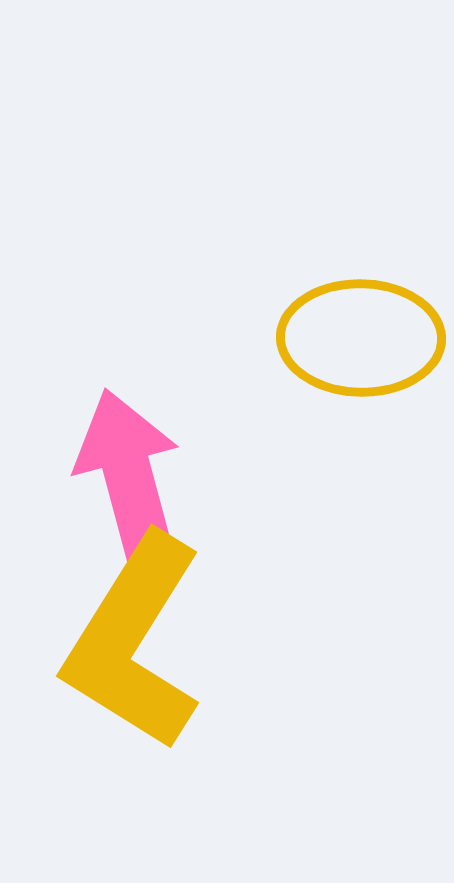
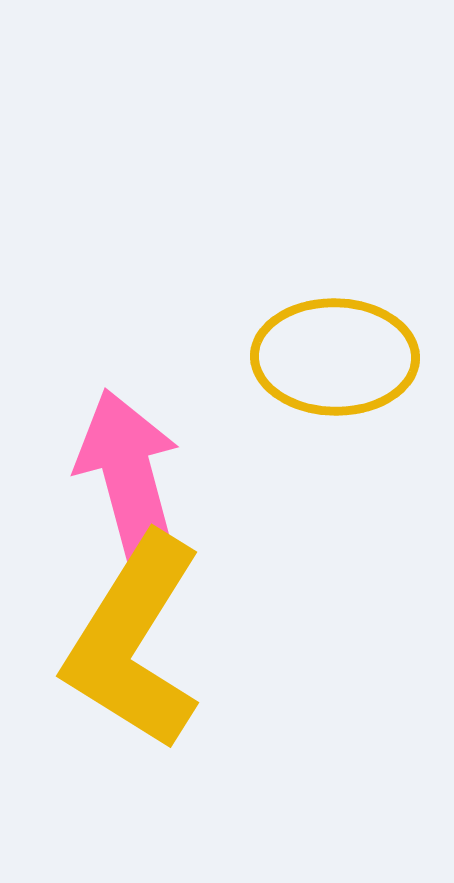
yellow ellipse: moved 26 px left, 19 px down
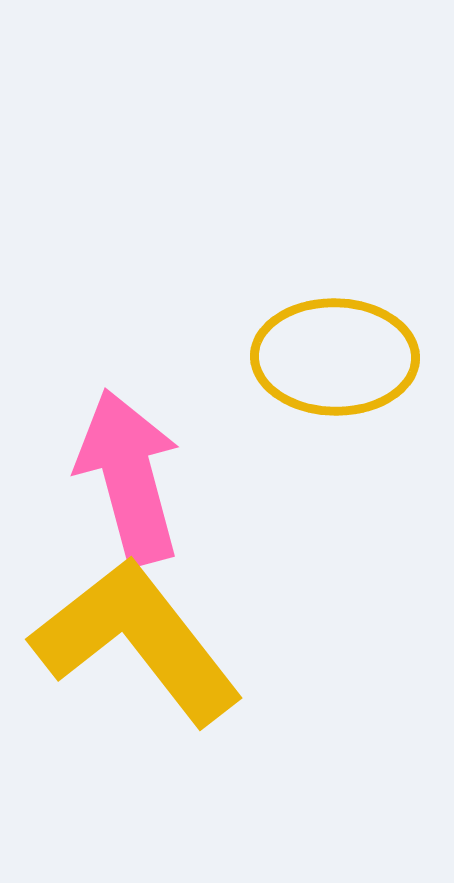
yellow L-shape: moved 3 px right, 1 px up; rotated 110 degrees clockwise
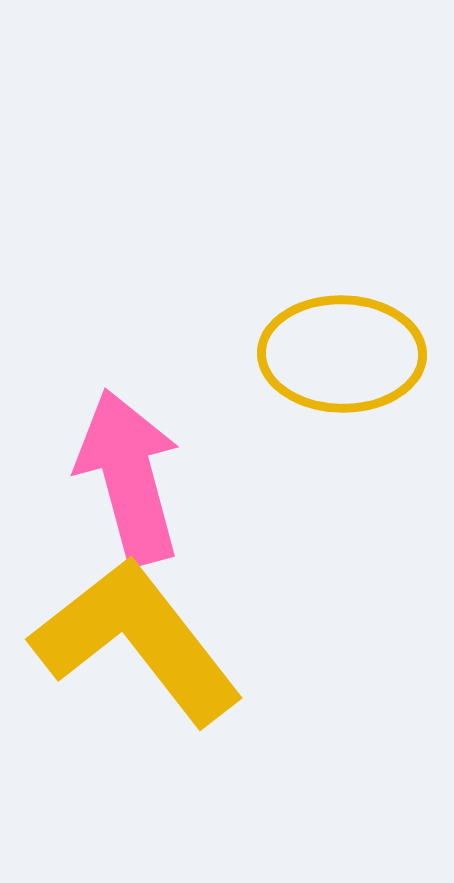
yellow ellipse: moved 7 px right, 3 px up
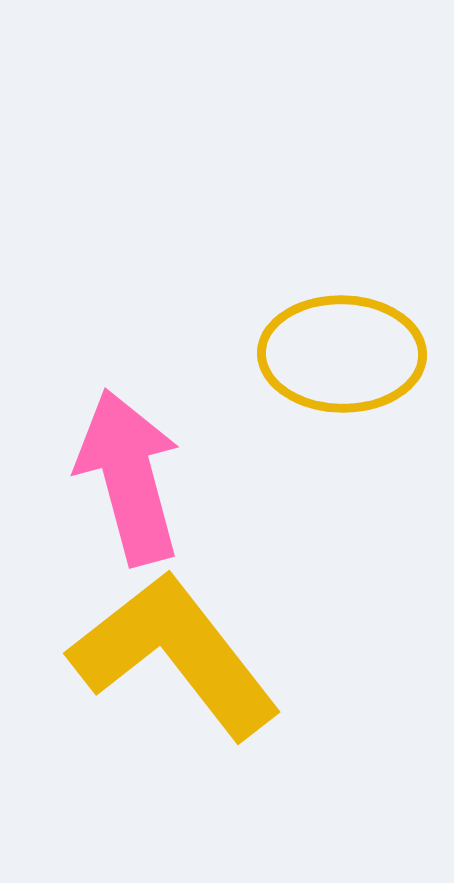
yellow L-shape: moved 38 px right, 14 px down
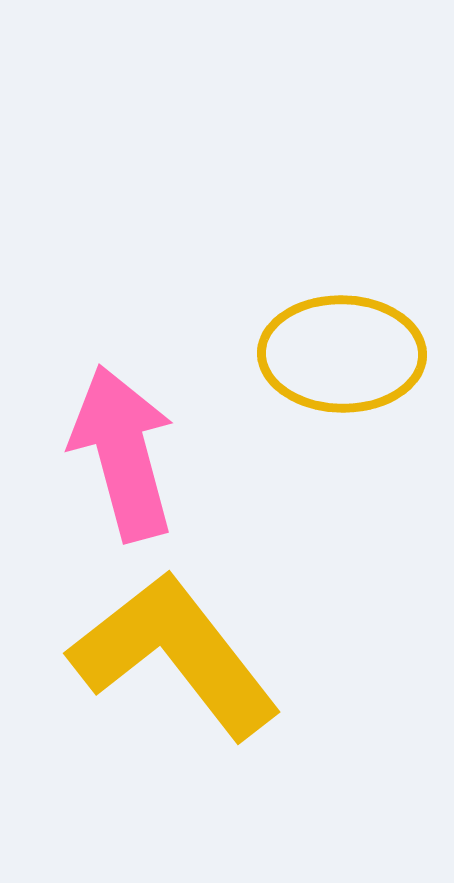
pink arrow: moved 6 px left, 24 px up
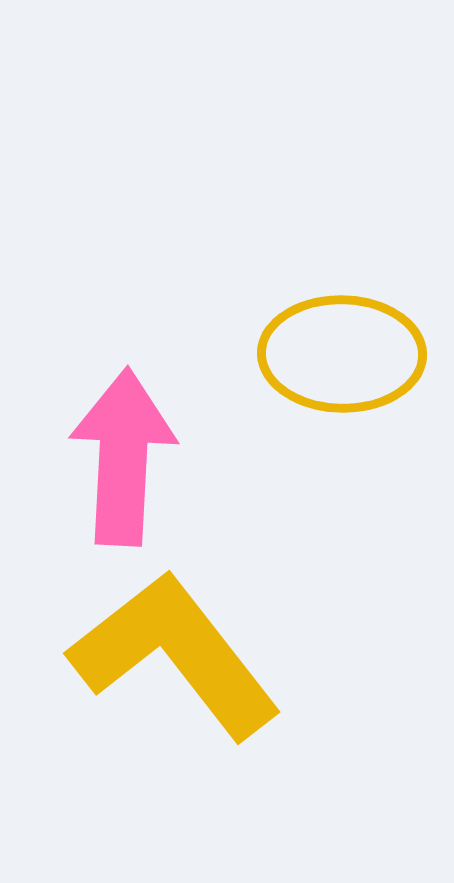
pink arrow: moved 4 px down; rotated 18 degrees clockwise
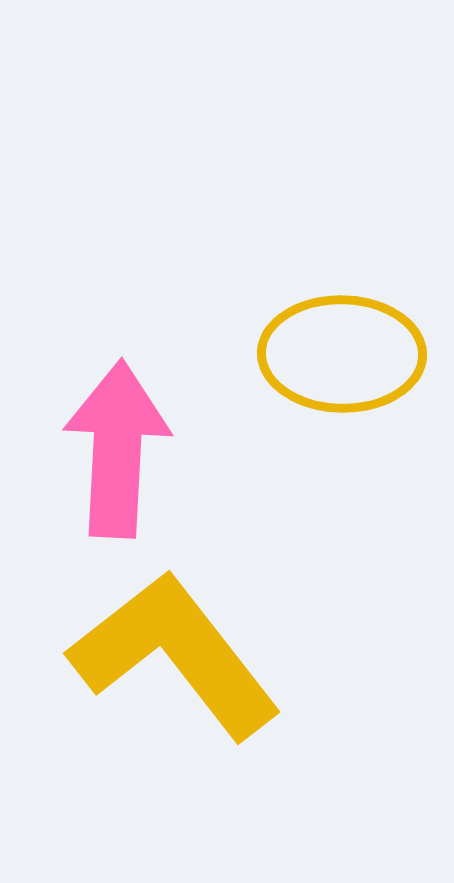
pink arrow: moved 6 px left, 8 px up
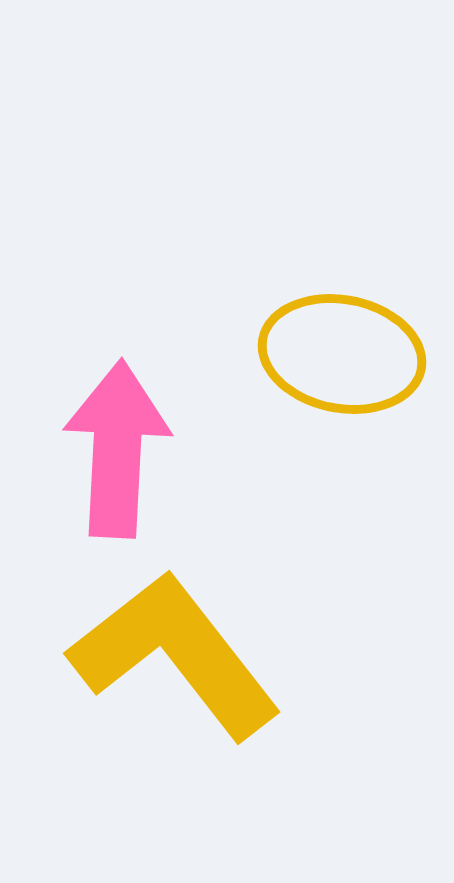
yellow ellipse: rotated 10 degrees clockwise
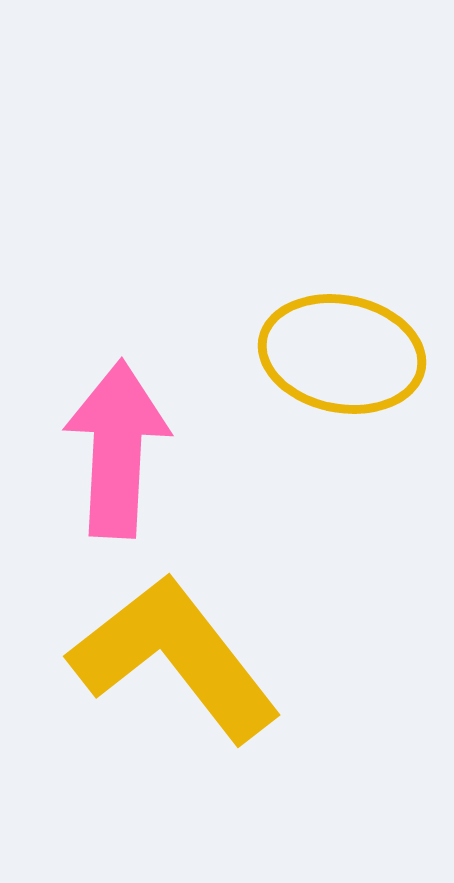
yellow L-shape: moved 3 px down
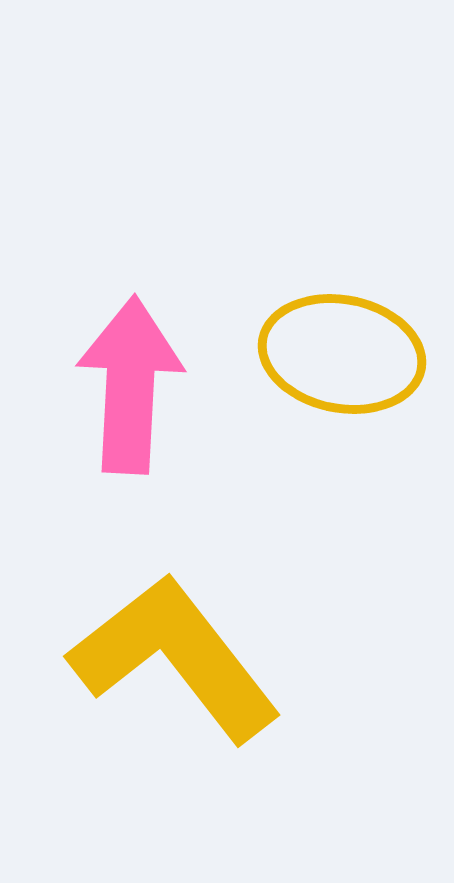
pink arrow: moved 13 px right, 64 px up
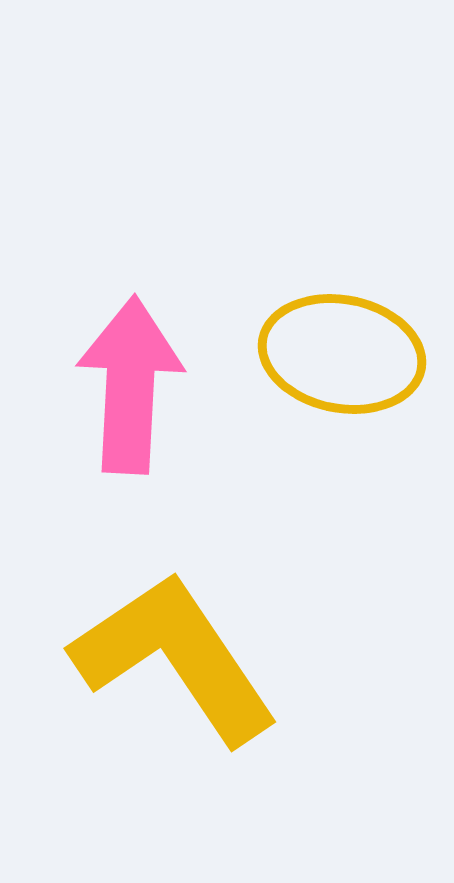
yellow L-shape: rotated 4 degrees clockwise
